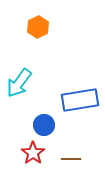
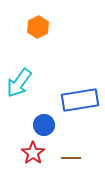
brown line: moved 1 px up
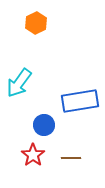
orange hexagon: moved 2 px left, 4 px up
blue rectangle: moved 1 px down
red star: moved 2 px down
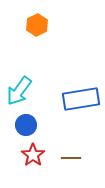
orange hexagon: moved 1 px right, 2 px down
cyan arrow: moved 8 px down
blue rectangle: moved 1 px right, 2 px up
blue circle: moved 18 px left
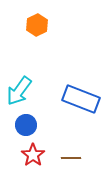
blue rectangle: rotated 30 degrees clockwise
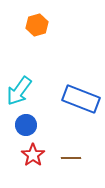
orange hexagon: rotated 10 degrees clockwise
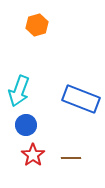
cyan arrow: rotated 16 degrees counterclockwise
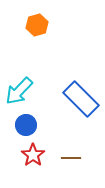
cyan arrow: rotated 24 degrees clockwise
blue rectangle: rotated 24 degrees clockwise
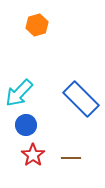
cyan arrow: moved 2 px down
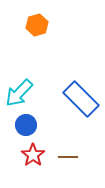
brown line: moved 3 px left, 1 px up
